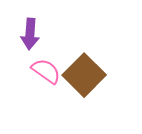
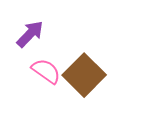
purple arrow: rotated 140 degrees counterclockwise
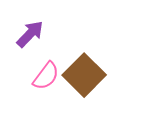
pink semicircle: moved 5 px down; rotated 92 degrees clockwise
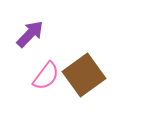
brown square: rotated 9 degrees clockwise
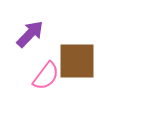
brown square: moved 7 px left, 14 px up; rotated 36 degrees clockwise
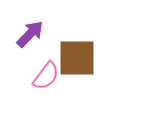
brown square: moved 3 px up
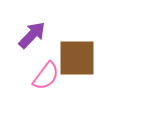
purple arrow: moved 2 px right, 1 px down
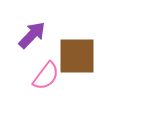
brown square: moved 2 px up
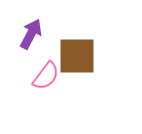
purple arrow: moved 1 px left, 1 px up; rotated 16 degrees counterclockwise
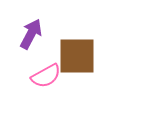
pink semicircle: rotated 24 degrees clockwise
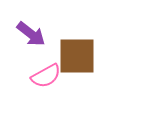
purple arrow: rotated 100 degrees clockwise
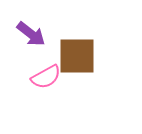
pink semicircle: moved 1 px down
